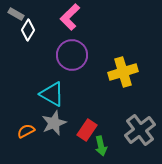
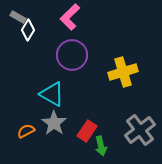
gray rectangle: moved 2 px right, 3 px down
gray star: rotated 15 degrees counterclockwise
red rectangle: moved 1 px down
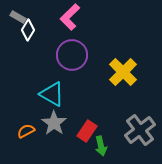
yellow cross: rotated 28 degrees counterclockwise
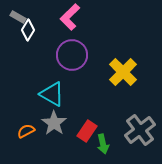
green arrow: moved 2 px right, 2 px up
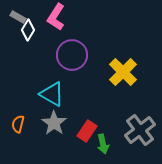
pink L-shape: moved 14 px left; rotated 12 degrees counterclockwise
orange semicircle: moved 8 px left, 7 px up; rotated 48 degrees counterclockwise
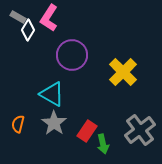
pink L-shape: moved 7 px left, 1 px down
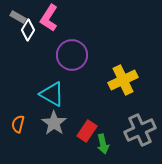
yellow cross: moved 8 px down; rotated 20 degrees clockwise
gray cross: rotated 12 degrees clockwise
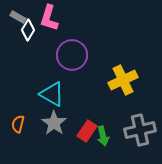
pink L-shape: rotated 16 degrees counterclockwise
gray cross: rotated 12 degrees clockwise
green arrow: moved 8 px up
